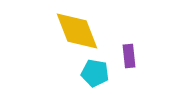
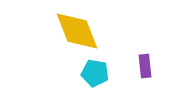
purple rectangle: moved 16 px right, 10 px down
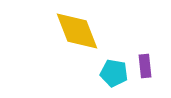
cyan pentagon: moved 19 px right
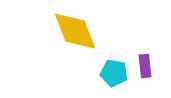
yellow diamond: moved 2 px left
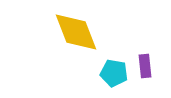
yellow diamond: moved 1 px right, 1 px down
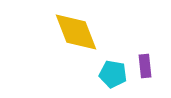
cyan pentagon: moved 1 px left, 1 px down
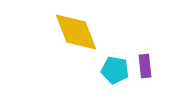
cyan pentagon: moved 2 px right, 4 px up
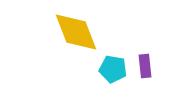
cyan pentagon: moved 2 px left, 1 px up
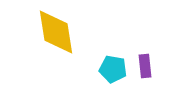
yellow diamond: moved 20 px left; rotated 12 degrees clockwise
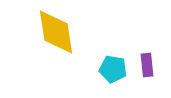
purple rectangle: moved 2 px right, 1 px up
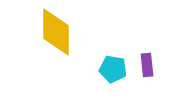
yellow diamond: rotated 9 degrees clockwise
